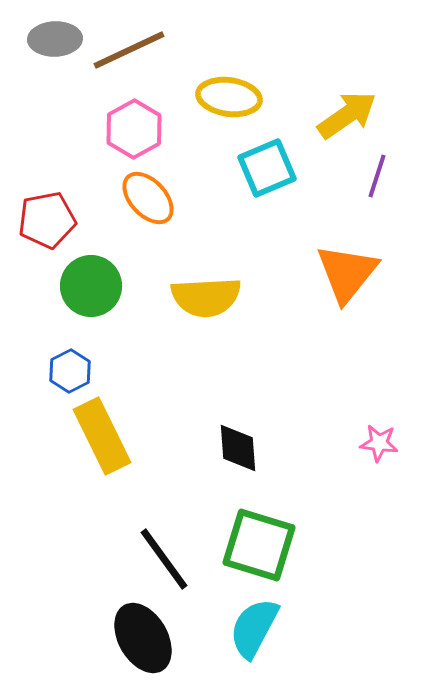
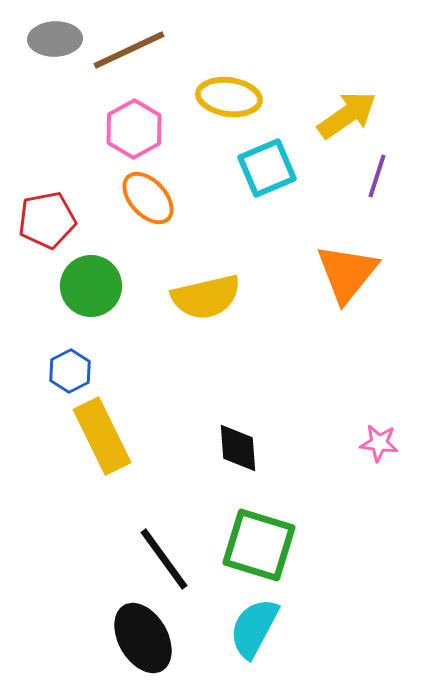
yellow semicircle: rotated 10 degrees counterclockwise
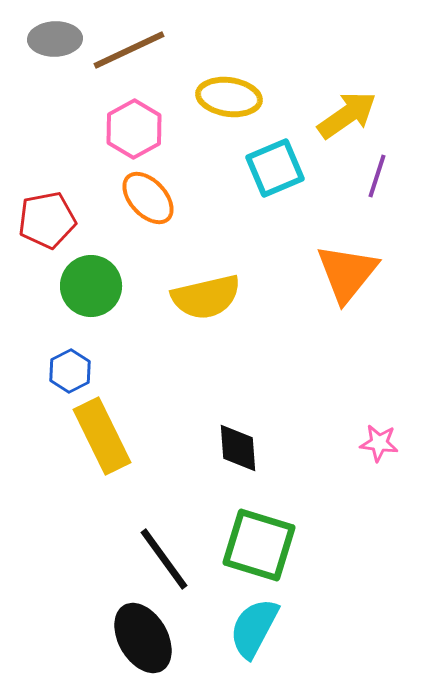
cyan square: moved 8 px right
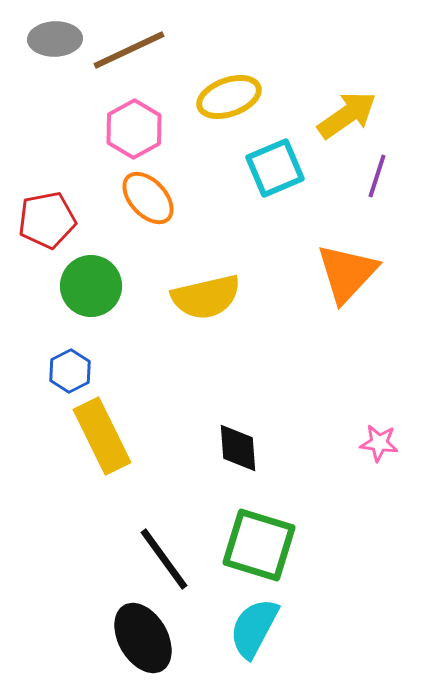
yellow ellipse: rotated 28 degrees counterclockwise
orange triangle: rotated 4 degrees clockwise
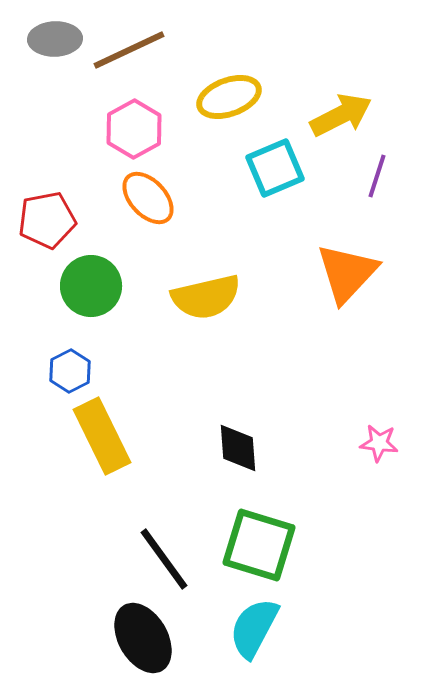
yellow arrow: moved 6 px left; rotated 8 degrees clockwise
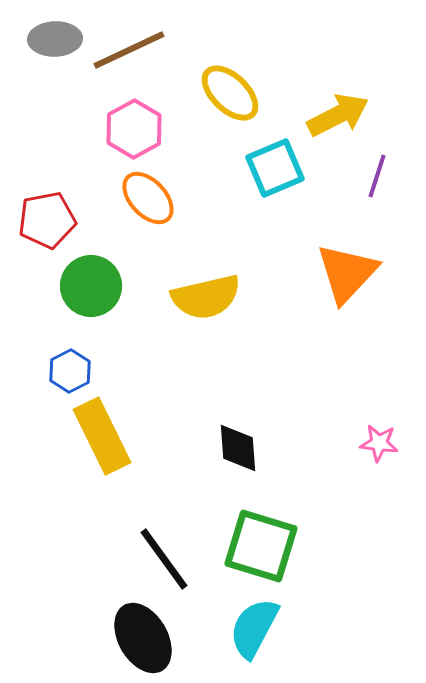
yellow ellipse: moved 1 px right, 4 px up; rotated 64 degrees clockwise
yellow arrow: moved 3 px left
green square: moved 2 px right, 1 px down
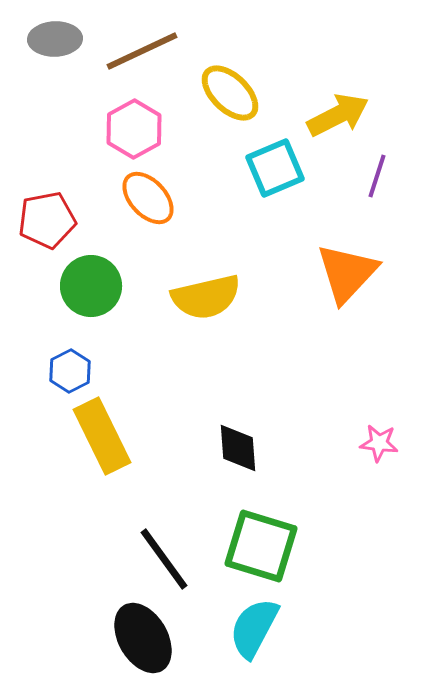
brown line: moved 13 px right, 1 px down
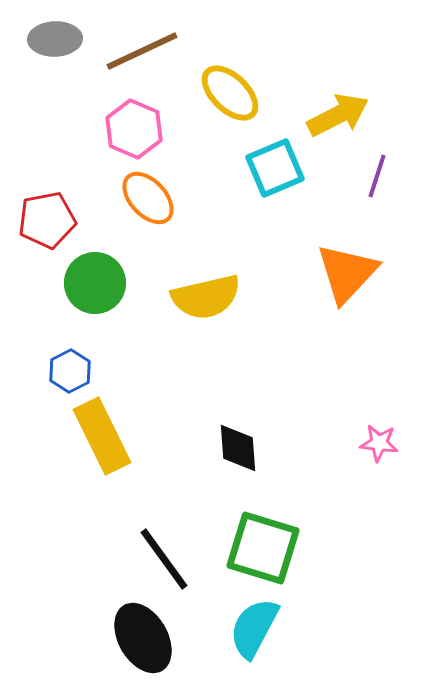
pink hexagon: rotated 8 degrees counterclockwise
green circle: moved 4 px right, 3 px up
green square: moved 2 px right, 2 px down
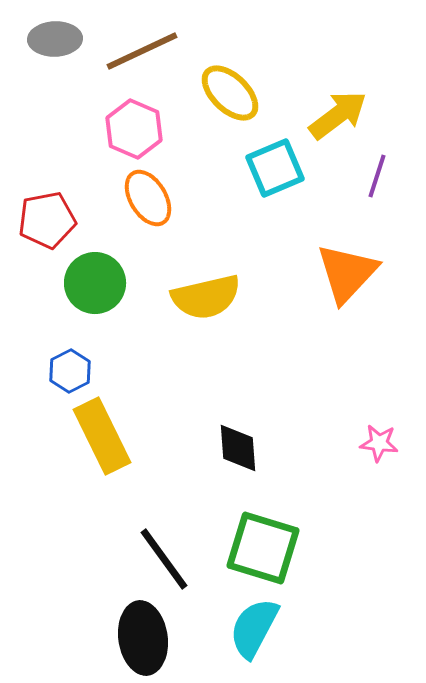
yellow arrow: rotated 10 degrees counterclockwise
orange ellipse: rotated 12 degrees clockwise
black ellipse: rotated 22 degrees clockwise
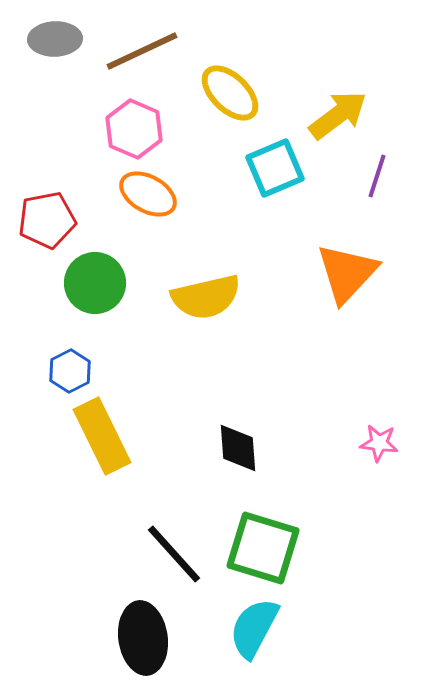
orange ellipse: moved 4 px up; rotated 30 degrees counterclockwise
black line: moved 10 px right, 5 px up; rotated 6 degrees counterclockwise
